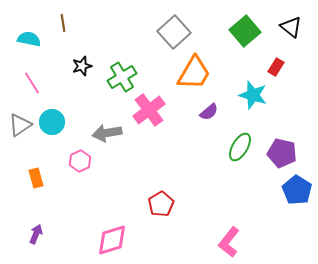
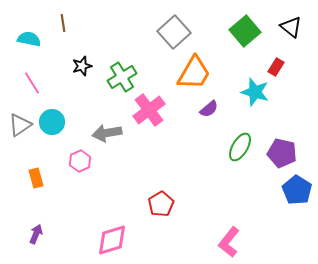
cyan star: moved 2 px right, 3 px up
purple semicircle: moved 3 px up
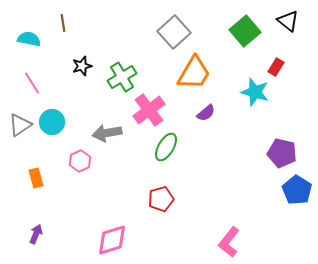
black triangle: moved 3 px left, 6 px up
purple semicircle: moved 3 px left, 4 px down
green ellipse: moved 74 px left
red pentagon: moved 5 px up; rotated 15 degrees clockwise
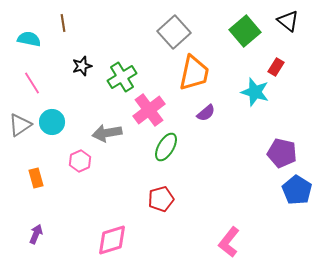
orange trapezoid: rotated 18 degrees counterclockwise
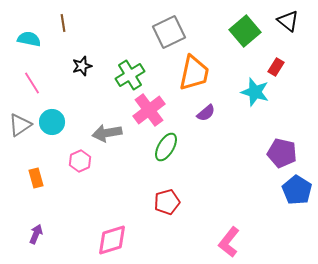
gray square: moved 5 px left; rotated 16 degrees clockwise
green cross: moved 8 px right, 2 px up
red pentagon: moved 6 px right, 3 px down
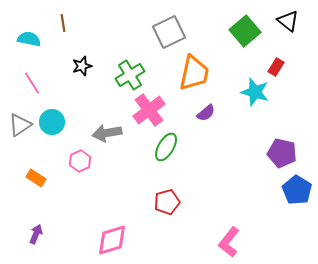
orange rectangle: rotated 42 degrees counterclockwise
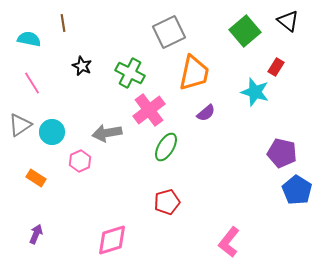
black star: rotated 30 degrees counterclockwise
green cross: moved 2 px up; rotated 32 degrees counterclockwise
cyan circle: moved 10 px down
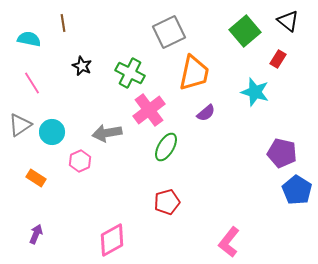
red rectangle: moved 2 px right, 8 px up
pink diamond: rotated 12 degrees counterclockwise
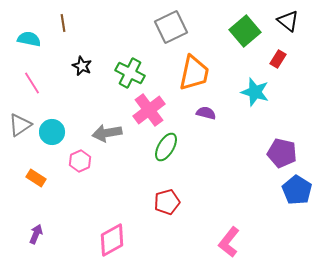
gray square: moved 2 px right, 5 px up
purple semicircle: rotated 126 degrees counterclockwise
